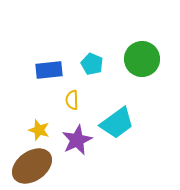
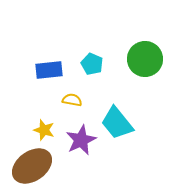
green circle: moved 3 px right
yellow semicircle: rotated 102 degrees clockwise
cyan trapezoid: rotated 87 degrees clockwise
yellow star: moved 5 px right
purple star: moved 4 px right
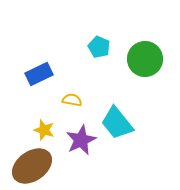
cyan pentagon: moved 7 px right, 17 px up
blue rectangle: moved 10 px left, 4 px down; rotated 20 degrees counterclockwise
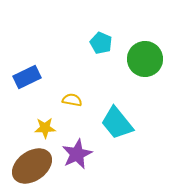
cyan pentagon: moved 2 px right, 4 px up
blue rectangle: moved 12 px left, 3 px down
yellow star: moved 1 px right, 2 px up; rotated 20 degrees counterclockwise
purple star: moved 4 px left, 14 px down
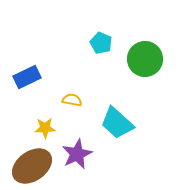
cyan trapezoid: rotated 9 degrees counterclockwise
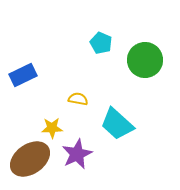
green circle: moved 1 px down
blue rectangle: moved 4 px left, 2 px up
yellow semicircle: moved 6 px right, 1 px up
cyan trapezoid: moved 1 px down
yellow star: moved 7 px right
brown ellipse: moved 2 px left, 7 px up
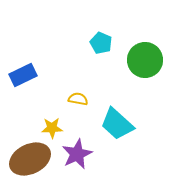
brown ellipse: rotated 9 degrees clockwise
